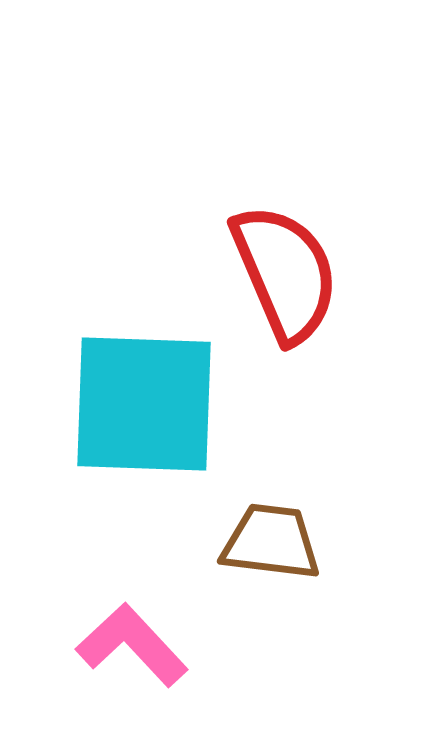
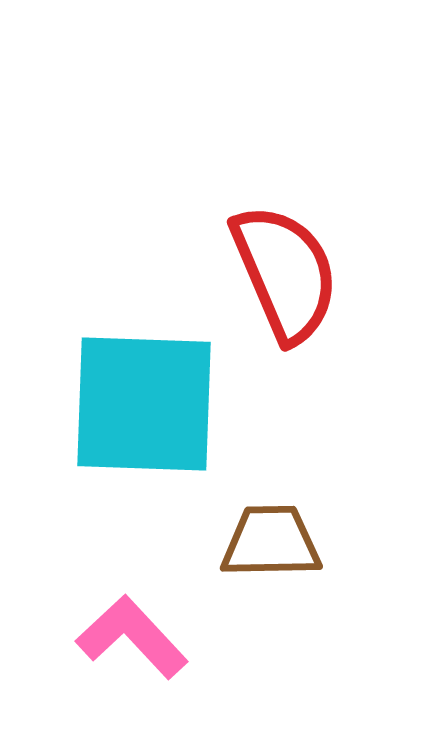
brown trapezoid: rotated 8 degrees counterclockwise
pink L-shape: moved 8 px up
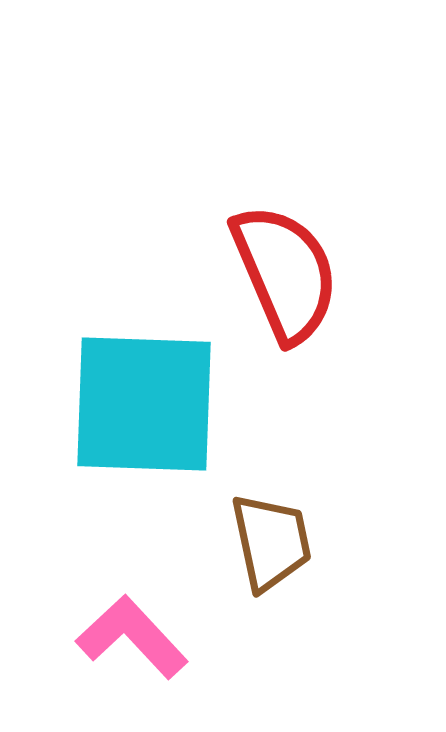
brown trapezoid: rotated 79 degrees clockwise
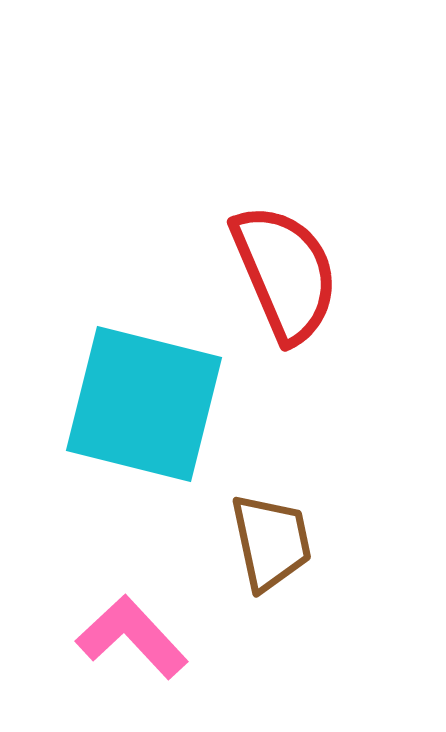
cyan square: rotated 12 degrees clockwise
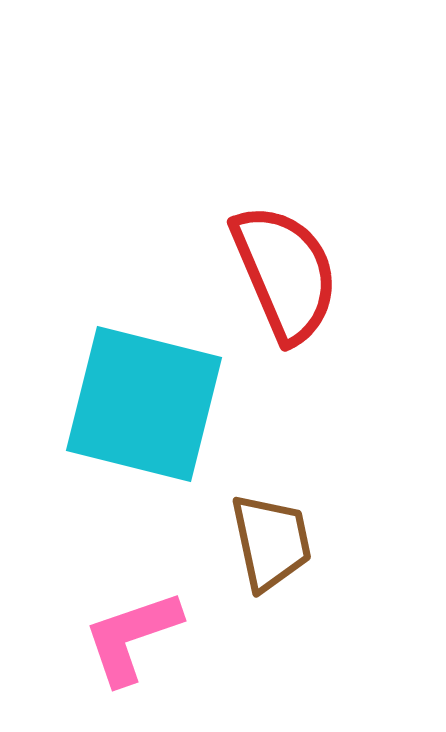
pink L-shape: rotated 66 degrees counterclockwise
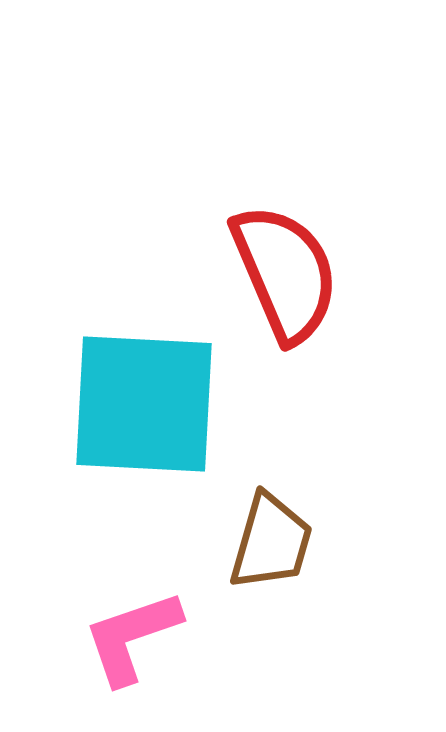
cyan square: rotated 11 degrees counterclockwise
brown trapezoid: rotated 28 degrees clockwise
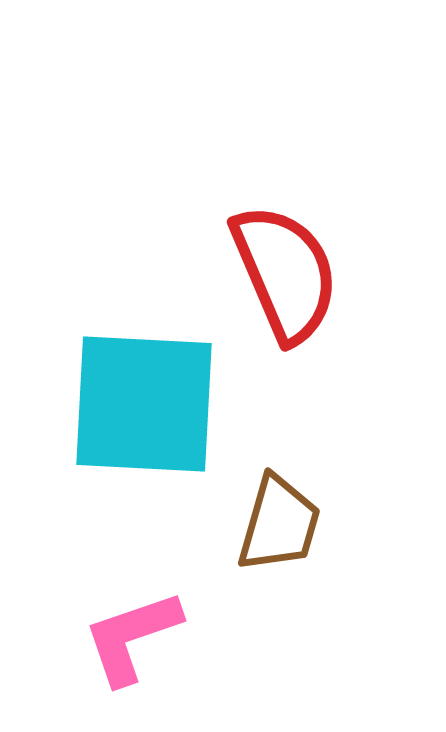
brown trapezoid: moved 8 px right, 18 px up
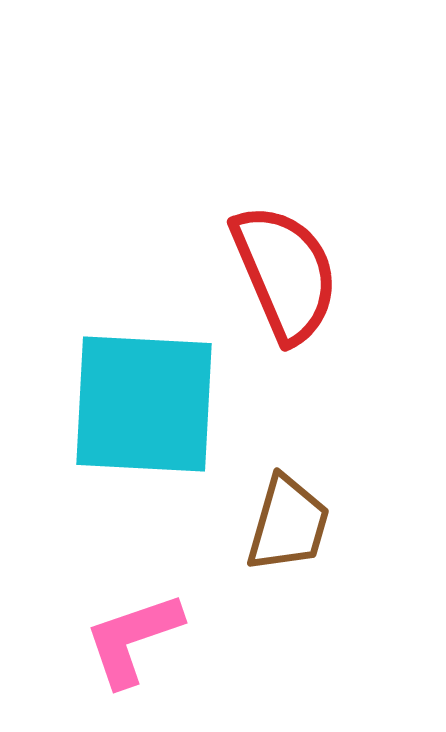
brown trapezoid: moved 9 px right
pink L-shape: moved 1 px right, 2 px down
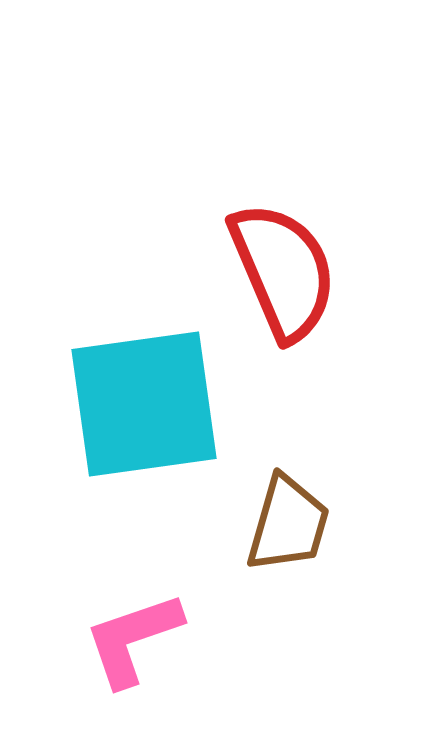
red semicircle: moved 2 px left, 2 px up
cyan square: rotated 11 degrees counterclockwise
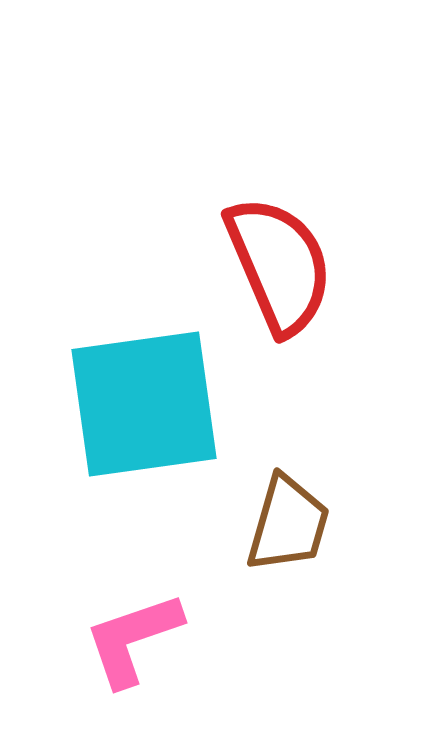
red semicircle: moved 4 px left, 6 px up
